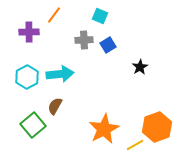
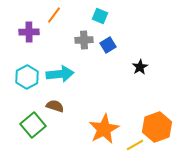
brown semicircle: rotated 78 degrees clockwise
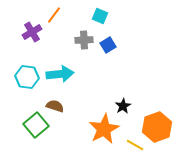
purple cross: moved 3 px right; rotated 30 degrees counterclockwise
black star: moved 17 px left, 39 px down
cyan hexagon: rotated 25 degrees counterclockwise
green square: moved 3 px right
yellow line: rotated 60 degrees clockwise
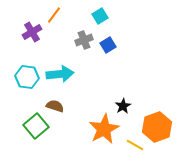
cyan square: rotated 35 degrees clockwise
gray cross: rotated 18 degrees counterclockwise
green square: moved 1 px down
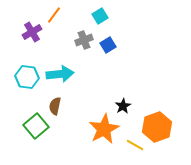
brown semicircle: rotated 96 degrees counterclockwise
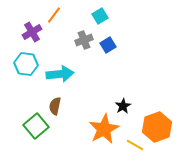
cyan hexagon: moved 1 px left, 13 px up
